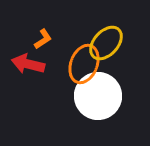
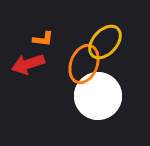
orange L-shape: rotated 40 degrees clockwise
yellow ellipse: moved 1 px left, 1 px up
red arrow: rotated 32 degrees counterclockwise
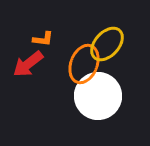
yellow ellipse: moved 2 px right, 2 px down
red arrow: rotated 20 degrees counterclockwise
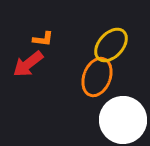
yellow ellipse: moved 4 px right, 1 px down
orange ellipse: moved 13 px right, 13 px down
white circle: moved 25 px right, 24 px down
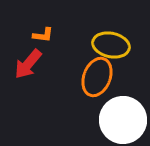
orange L-shape: moved 4 px up
yellow ellipse: rotated 60 degrees clockwise
red arrow: rotated 12 degrees counterclockwise
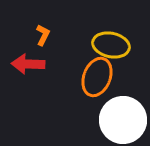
orange L-shape: rotated 70 degrees counterclockwise
red arrow: rotated 52 degrees clockwise
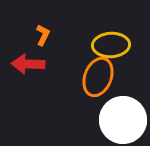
yellow ellipse: rotated 15 degrees counterclockwise
orange ellipse: moved 1 px right
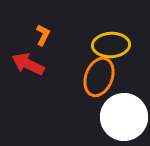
red arrow: rotated 24 degrees clockwise
orange ellipse: moved 1 px right
white circle: moved 1 px right, 3 px up
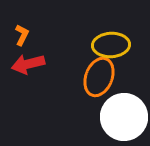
orange L-shape: moved 21 px left
red arrow: rotated 40 degrees counterclockwise
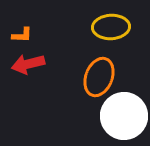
orange L-shape: rotated 65 degrees clockwise
yellow ellipse: moved 18 px up
white circle: moved 1 px up
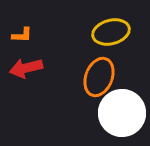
yellow ellipse: moved 5 px down; rotated 12 degrees counterclockwise
red arrow: moved 2 px left, 4 px down
white circle: moved 2 px left, 3 px up
